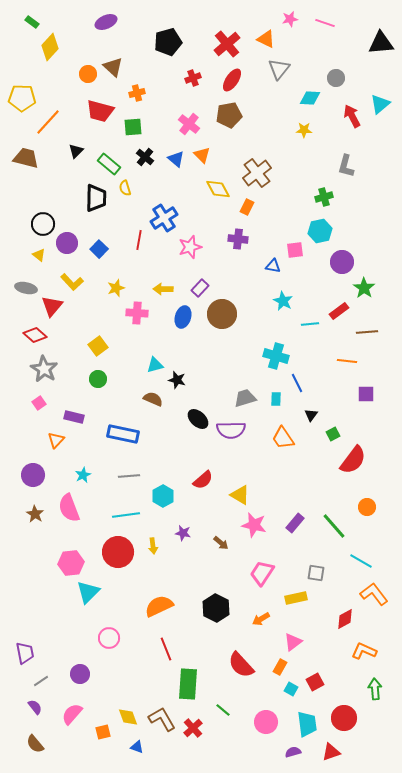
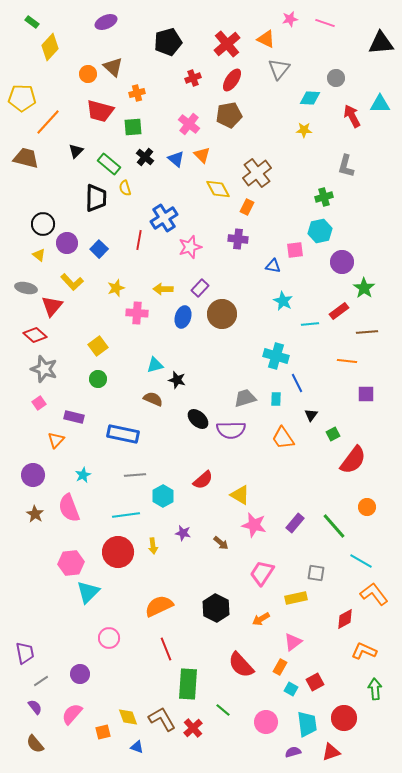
cyan triangle at (380, 104): rotated 40 degrees clockwise
gray star at (44, 369): rotated 12 degrees counterclockwise
gray line at (129, 476): moved 6 px right, 1 px up
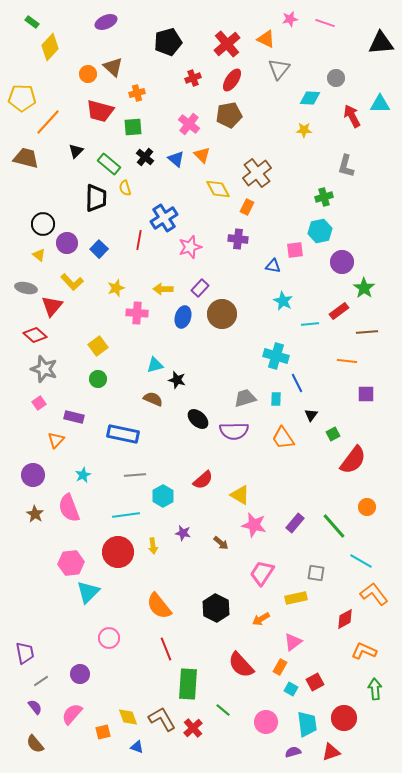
purple semicircle at (231, 430): moved 3 px right, 1 px down
orange semicircle at (159, 606): rotated 104 degrees counterclockwise
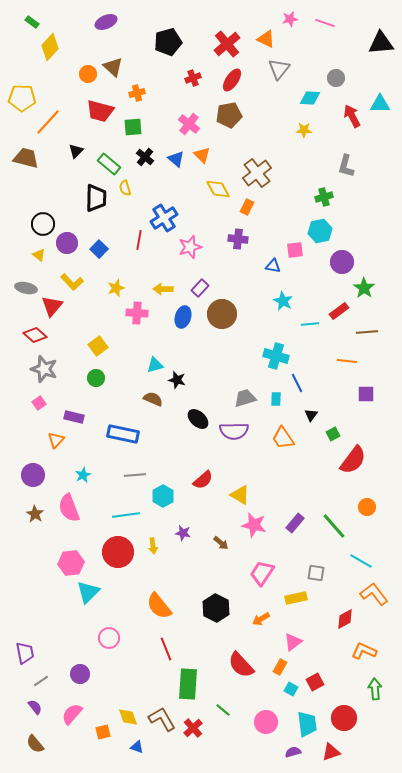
green circle at (98, 379): moved 2 px left, 1 px up
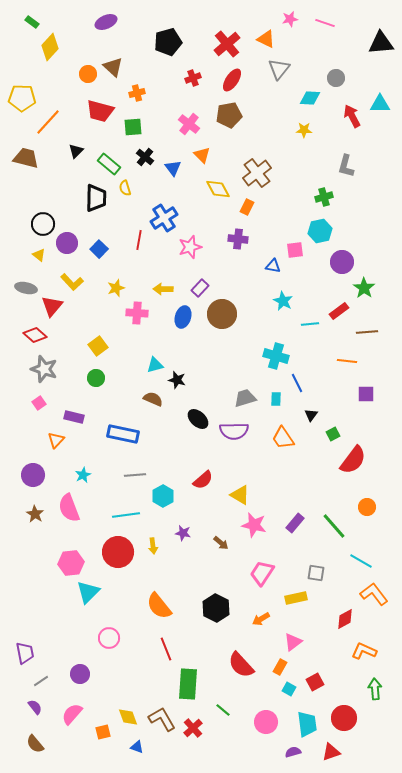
blue triangle at (176, 159): moved 3 px left, 9 px down; rotated 12 degrees clockwise
cyan square at (291, 689): moved 2 px left
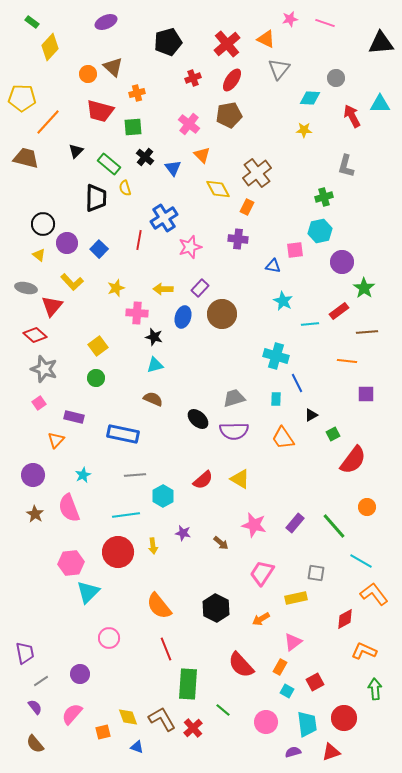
black star at (177, 380): moved 23 px left, 43 px up
gray trapezoid at (245, 398): moved 11 px left
black triangle at (311, 415): rotated 24 degrees clockwise
yellow triangle at (240, 495): moved 16 px up
cyan square at (289, 689): moved 2 px left, 2 px down
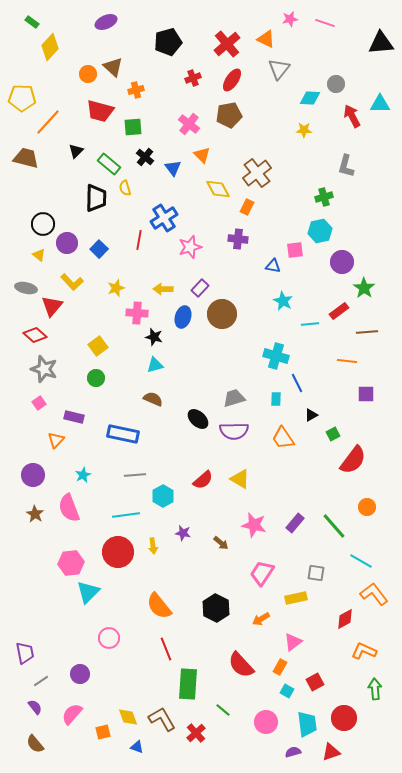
gray circle at (336, 78): moved 6 px down
orange cross at (137, 93): moved 1 px left, 3 px up
red cross at (193, 728): moved 3 px right, 5 px down
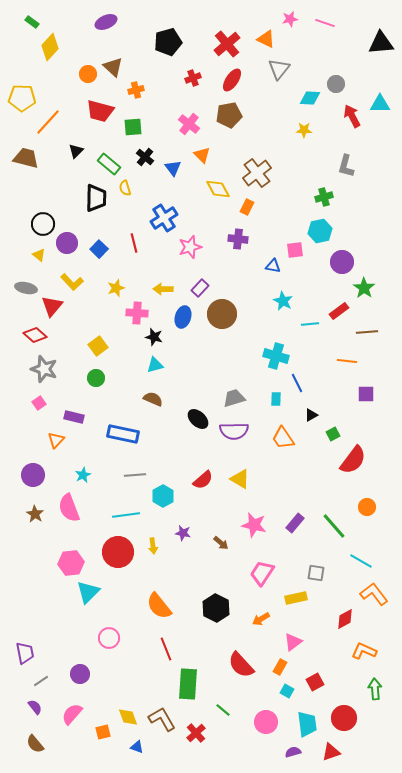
red line at (139, 240): moved 5 px left, 3 px down; rotated 24 degrees counterclockwise
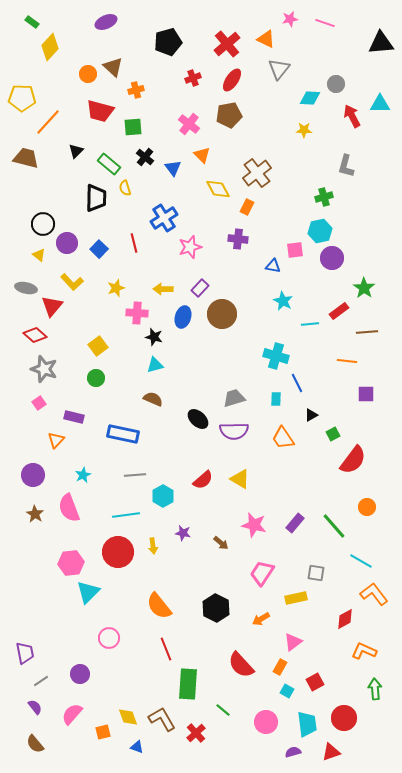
purple circle at (342, 262): moved 10 px left, 4 px up
